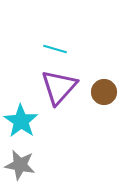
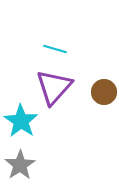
purple triangle: moved 5 px left
gray star: rotated 28 degrees clockwise
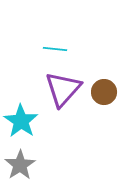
cyan line: rotated 10 degrees counterclockwise
purple triangle: moved 9 px right, 2 px down
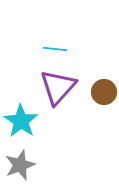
purple triangle: moved 5 px left, 2 px up
gray star: rotated 12 degrees clockwise
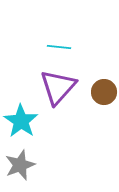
cyan line: moved 4 px right, 2 px up
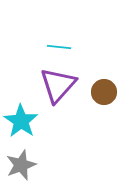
purple triangle: moved 2 px up
gray star: moved 1 px right
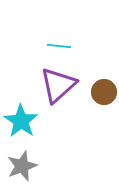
cyan line: moved 1 px up
purple triangle: rotated 6 degrees clockwise
gray star: moved 1 px right, 1 px down
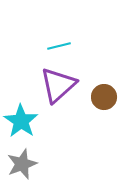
cyan line: rotated 20 degrees counterclockwise
brown circle: moved 5 px down
gray star: moved 2 px up
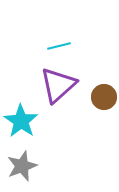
gray star: moved 2 px down
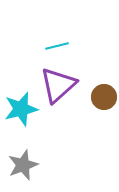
cyan line: moved 2 px left
cyan star: moved 12 px up; rotated 24 degrees clockwise
gray star: moved 1 px right, 1 px up
